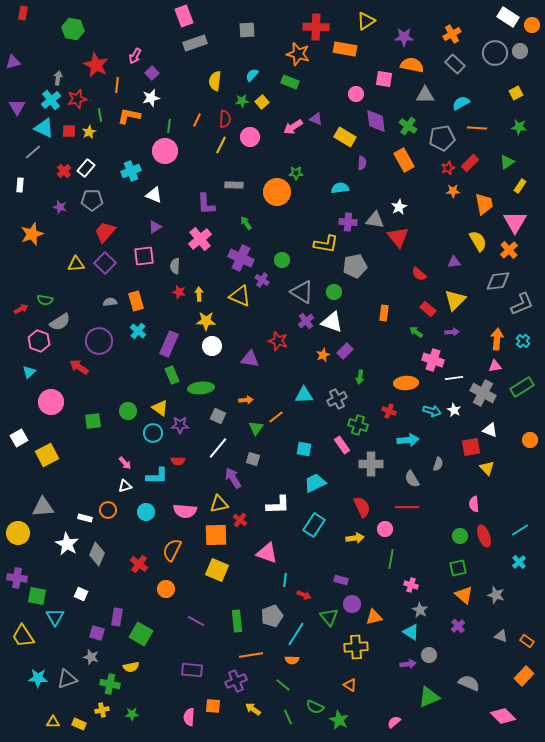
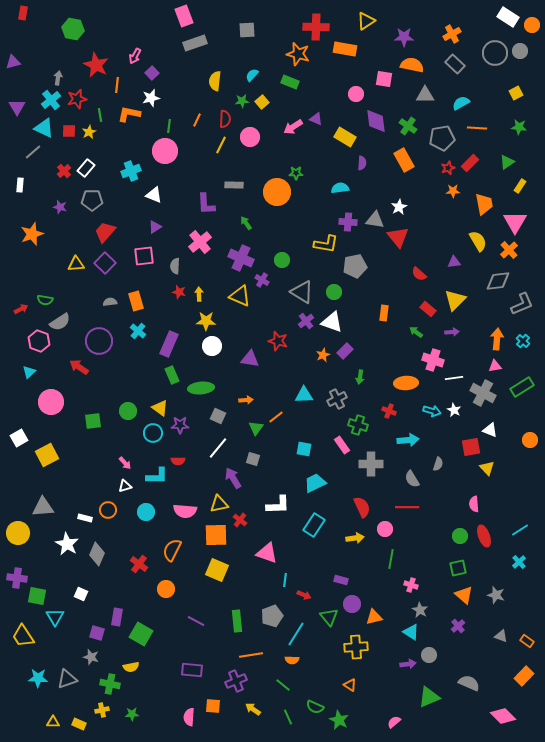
orange L-shape at (129, 116): moved 2 px up
pink cross at (200, 239): moved 3 px down
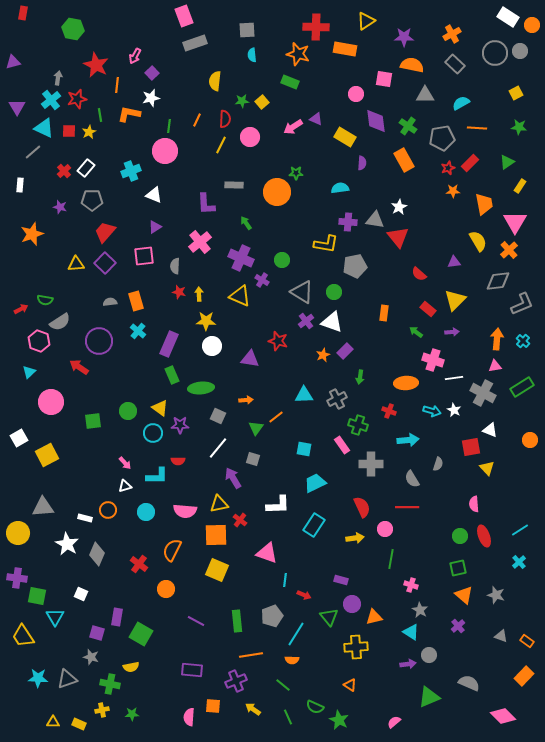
cyan semicircle at (252, 75): moved 20 px up; rotated 48 degrees counterclockwise
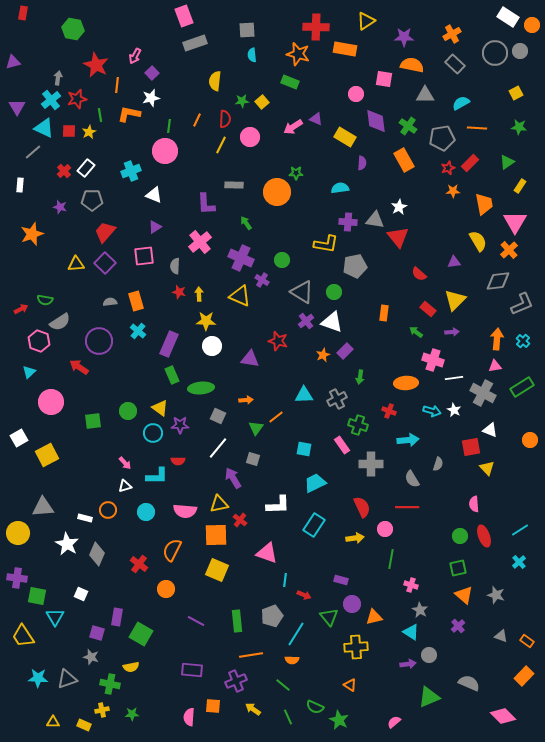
yellow rectangle at (79, 724): moved 5 px right, 1 px down
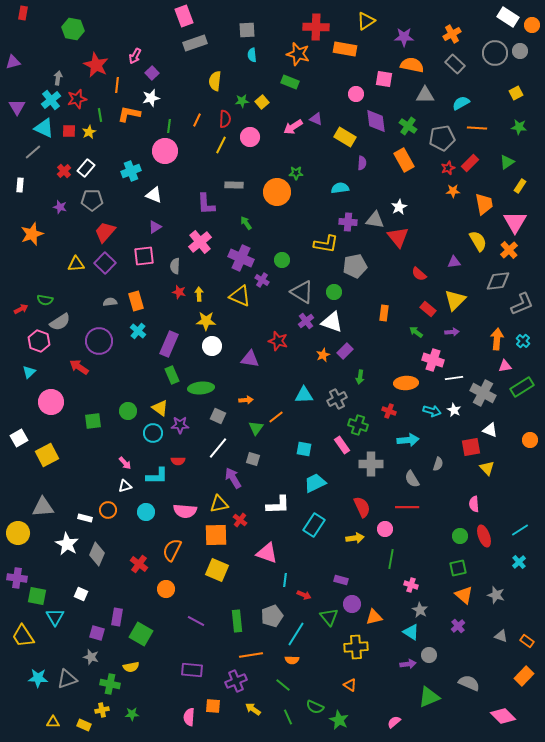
pink triangle at (495, 366): moved 10 px right
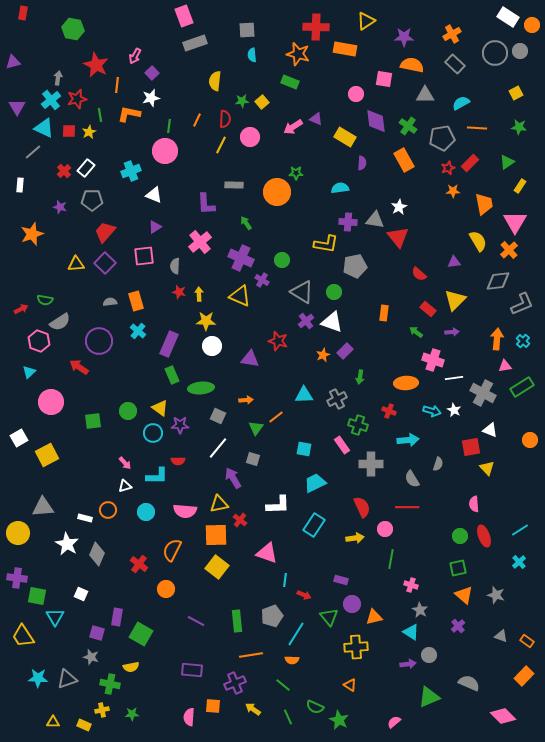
yellow square at (217, 570): moved 3 px up; rotated 15 degrees clockwise
purple cross at (236, 681): moved 1 px left, 2 px down
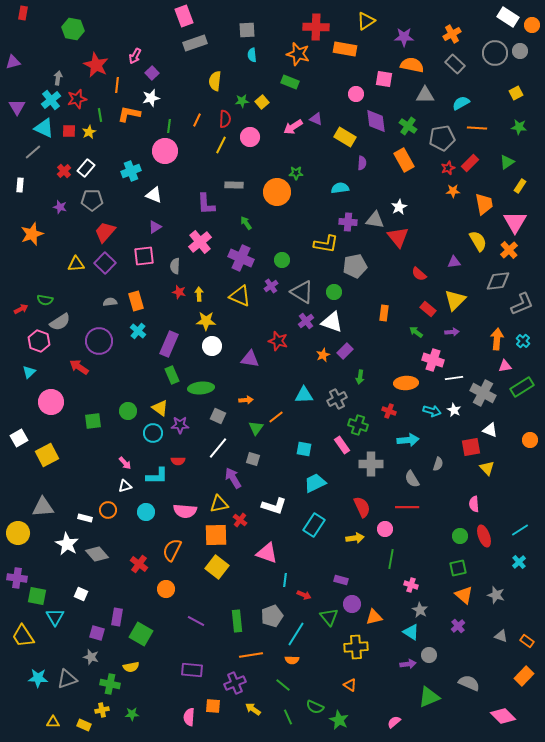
purple cross at (262, 280): moved 9 px right, 6 px down; rotated 24 degrees clockwise
white L-shape at (278, 505): moved 4 px left, 1 px down; rotated 20 degrees clockwise
gray diamond at (97, 554): rotated 65 degrees counterclockwise
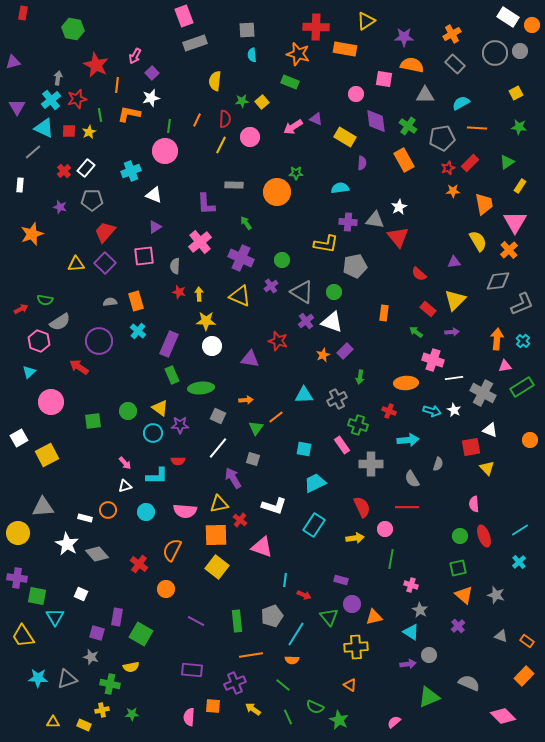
pink triangle at (267, 553): moved 5 px left, 6 px up
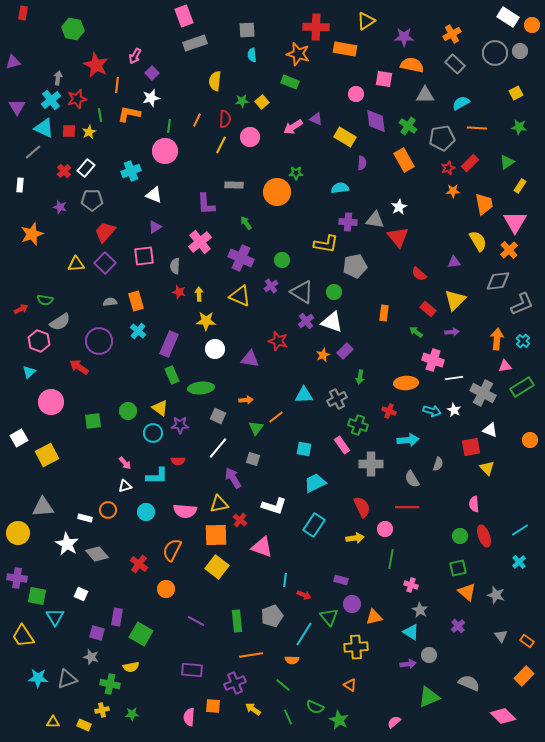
white circle at (212, 346): moved 3 px right, 3 px down
orange triangle at (464, 595): moved 3 px right, 3 px up
cyan line at (296, 634): moved 8 px right
gray triangle at (501, 636): rotated 32 degrees clockwise
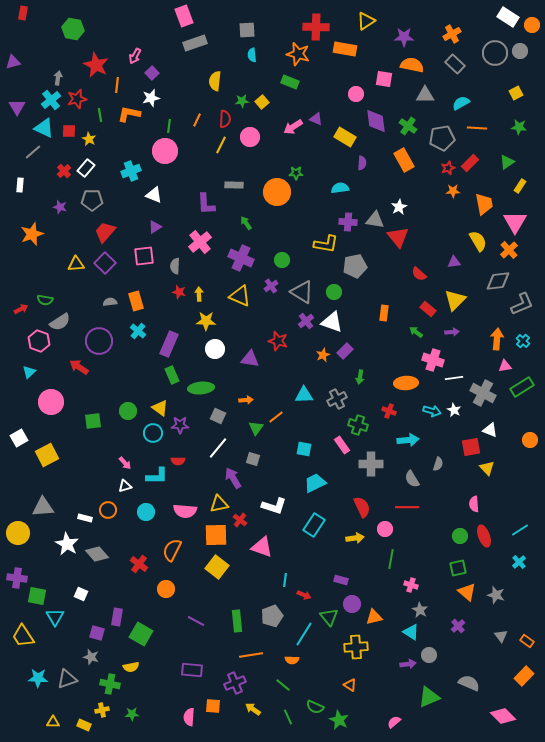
yellow star at (89, 132): moved 7 px down; rotated 16 degrees counterclockwise
